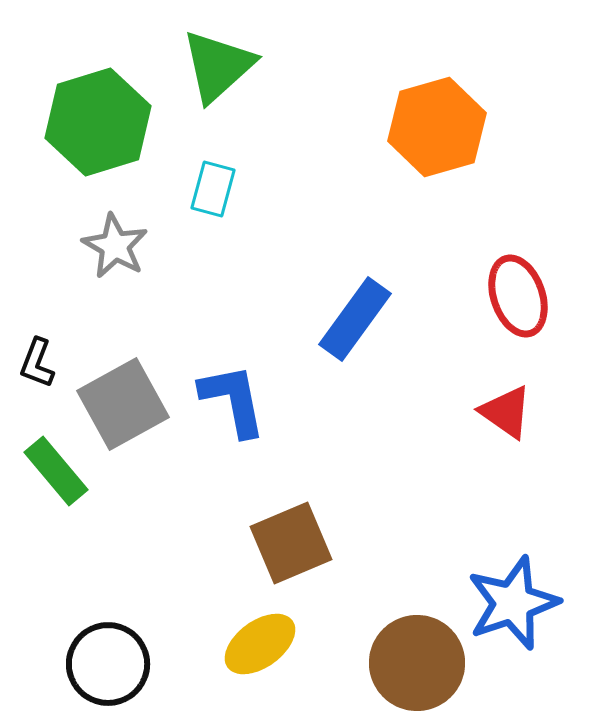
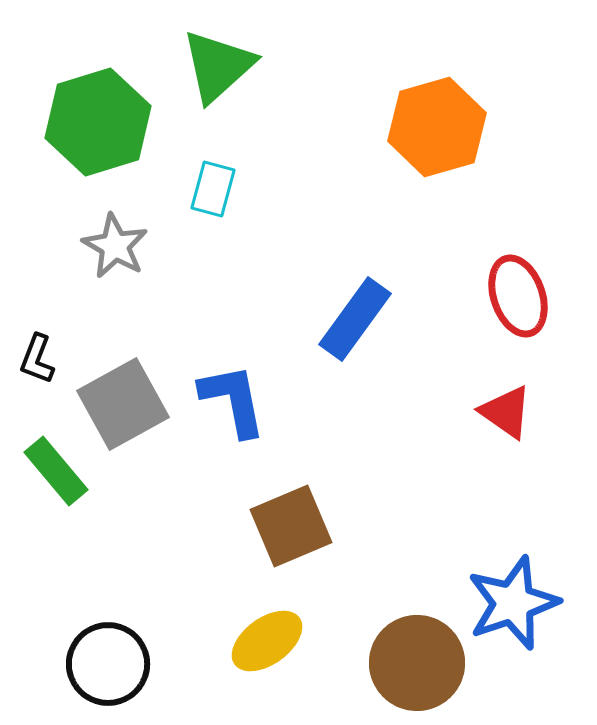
black L-shape: moved 4 px up
brown square: moved 17 px up
yellow ellipse: moved 7 px right, 3 px up
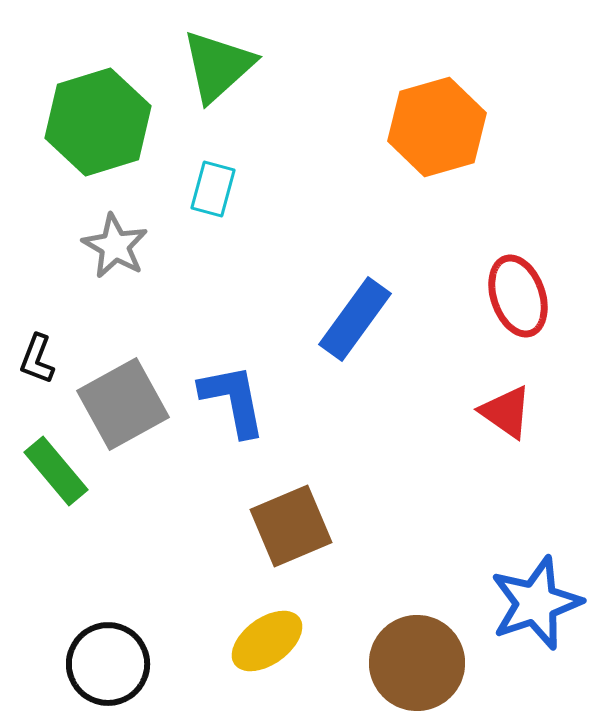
blue star: moved 23 px right
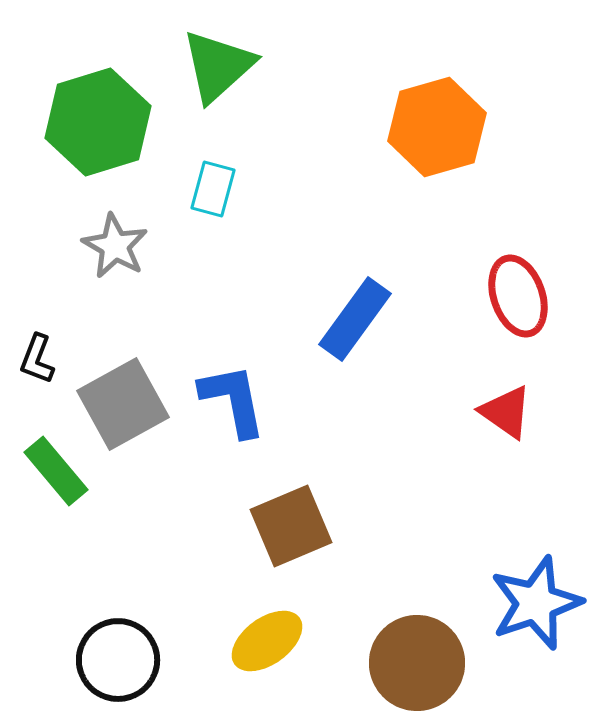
black circle: moved 10 px right, 4 px up
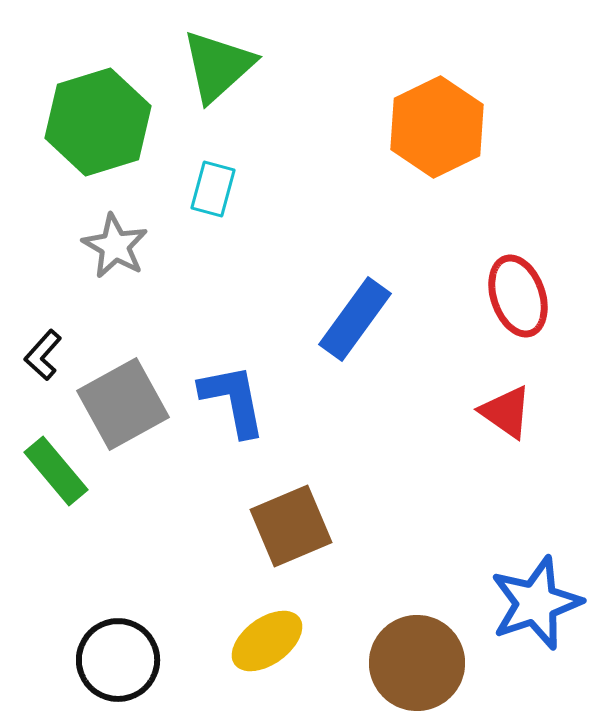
orange hexagon: rotated 10 degrees counterclockwise
black L-shape: moved 6 px right, 4 px up; rotated 21 degrees clockwise
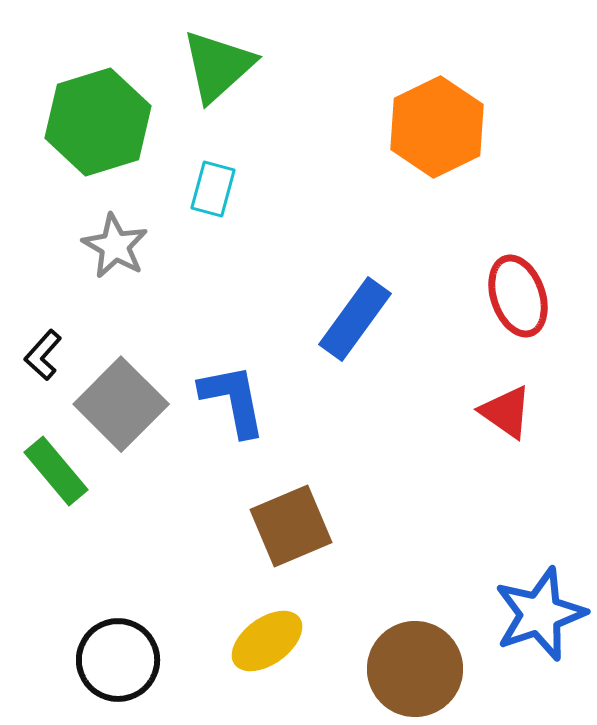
gray square: moved 2 px left; rotated 16 degrees counterclockwise
blue star: moved 4 px right, 11 px down
brown circle: moved 2 px left, 6 px down
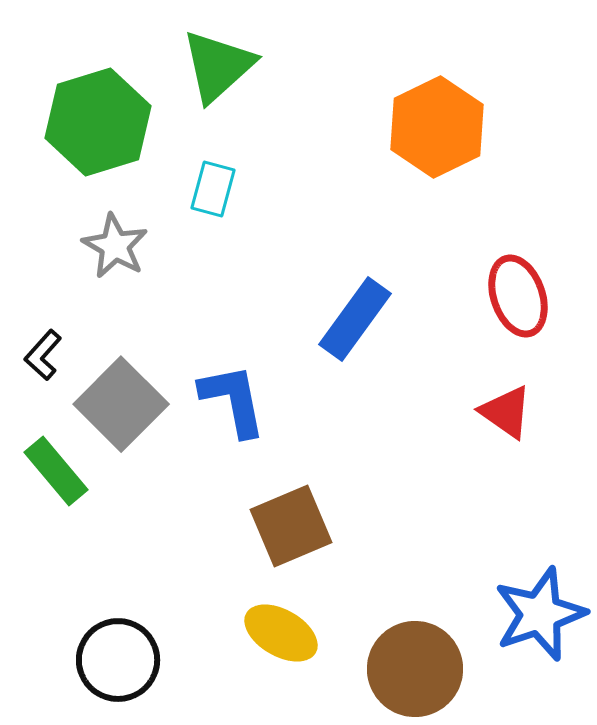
yellow ellipse: moved 14 px right, 8 px up; rotated 66 degrees clockwise
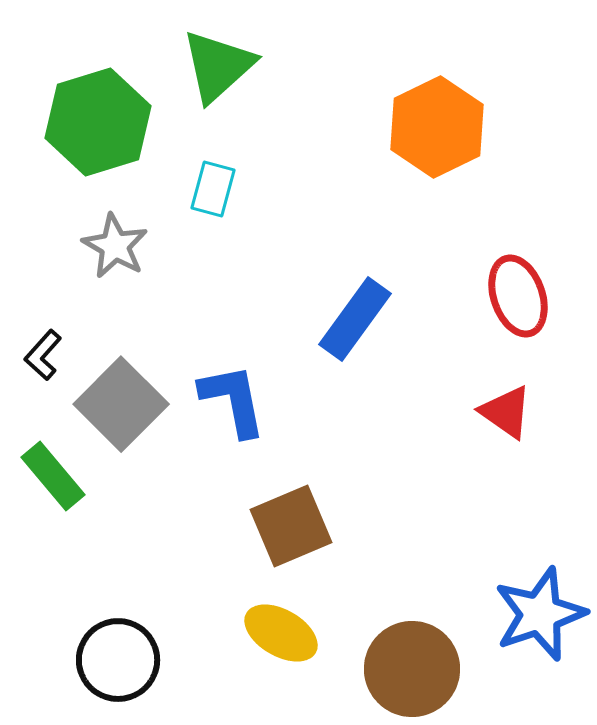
green rectangle: moved 3 px left, 5 px down
brown circle: moved 3 px left
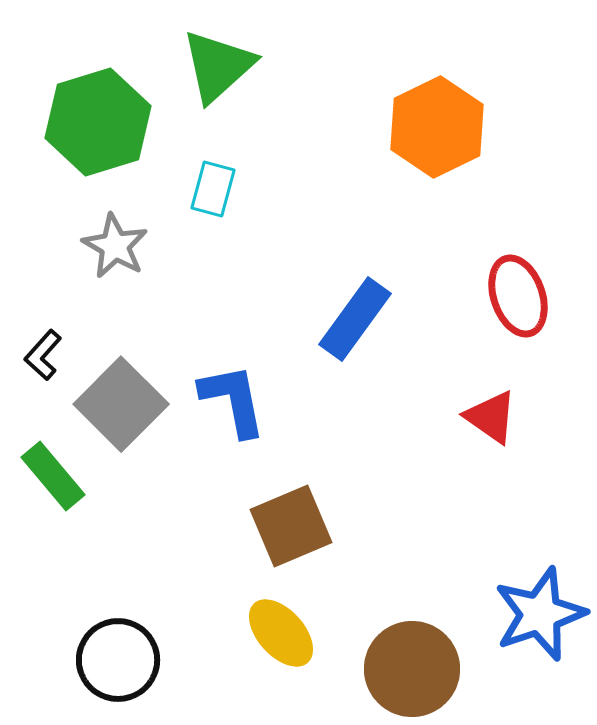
red triangle: moved 15 px left, 5 px down
yellow ellipse: rotated 18 degrees clockwise
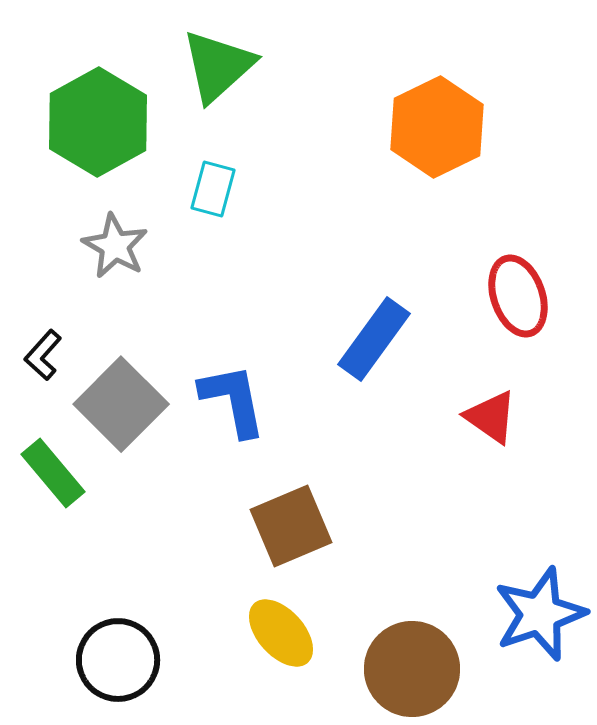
green hexagon: rotated 12 degrees counterclockwise
blue rectangle: moved 19 px right, 20 px down
green rectangle: moved 3 px up
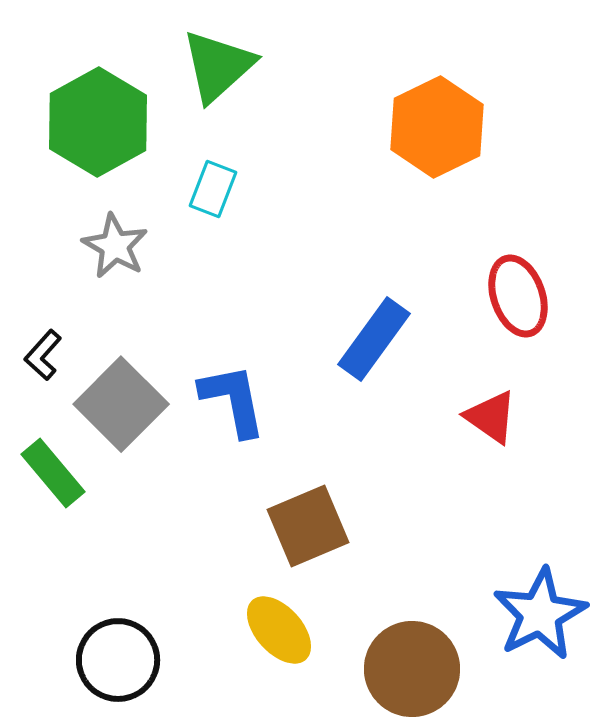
cyan rectangle: rotated 6 degrees clockwise
brown square: moved 17 px right
blue star: rotated 8 degrees counterclockwise
yellow ellipse: moved 2 px left, 3 px up
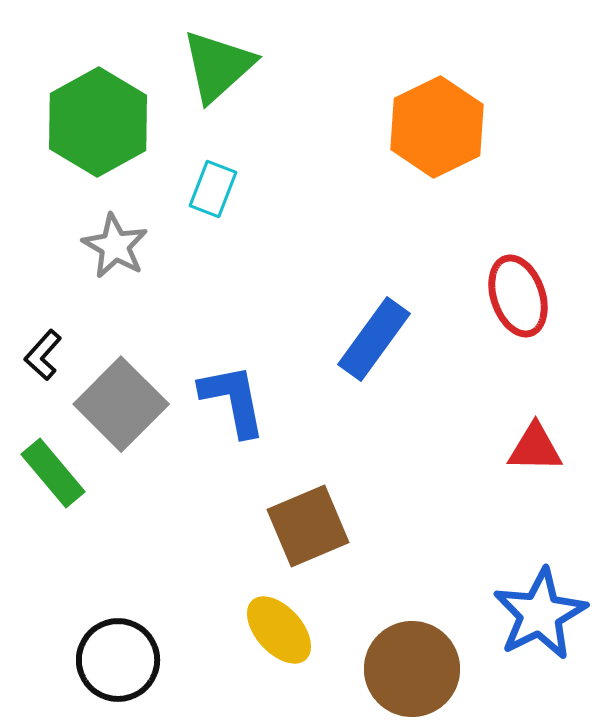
red triangle: moved 44 px right, 31 px down; rotated 34 degrees counterclockwise
